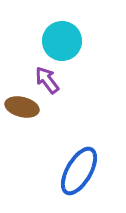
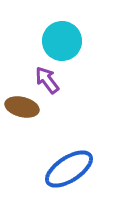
blue ellipse: moved 10 px left, 2 px up; rotated 27 degrees clockwise
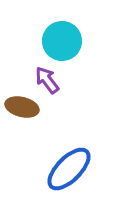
blue ellipse: rotated 12 degrees counterclockwise
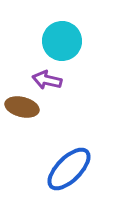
purple arrow: rotated 40 degrees counterclockwise
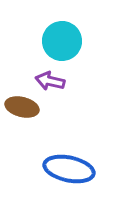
purple arrow: moved 3 px right, 1 px down
blue ellipse: rotated 57 degrees clockwise
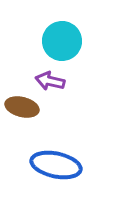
blue ellipse: moved 13 px left, 4 px up
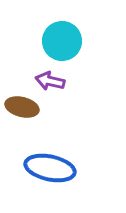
blue ellipse: moved 6 px left, 3 px down
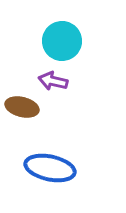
purple arrow: moved 3 px right
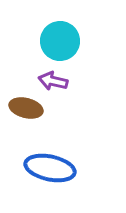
cyan circle: moved 2 px left
brown ellipse: moved 4 px right, 1 px down
